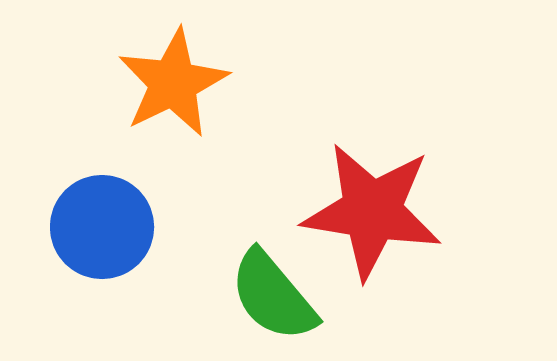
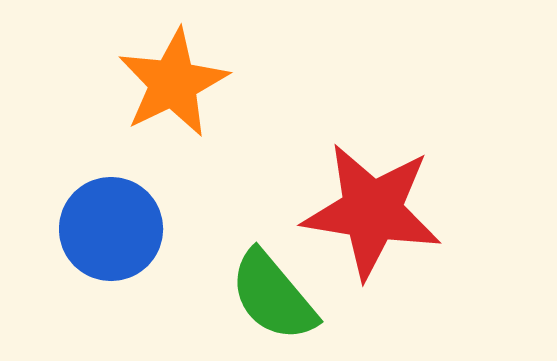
blue circle: moved 9 px right, 2 px down
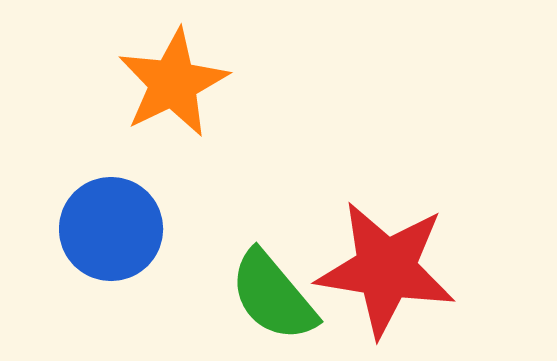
red star: moved 14 px right, 58 px down
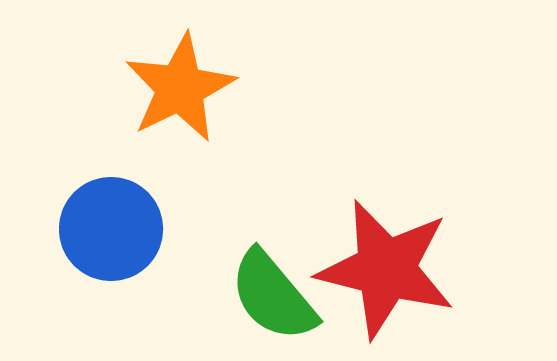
orange star: moved 7 px right, 5 px down
red star: rotated 5 degrees clockwise
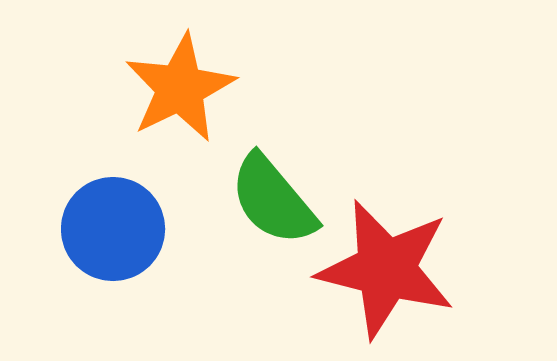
blue circle: moved 2 px right
green semicircle: moved 96 px up
